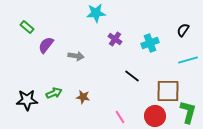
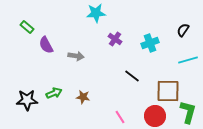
purple semicircle: rotated 66 degrees counterclockwise
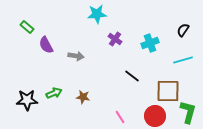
cyan star: moved 1 px right, 1 px down
cyan line: moved 5 px left
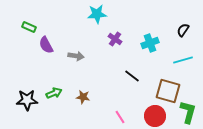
green rectangle: moved 2 px right; rotated 16 degrees counterclockwise
brown square: rotated 15 degrees clockwise
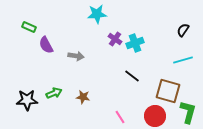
cyan cross: moved 15 px left
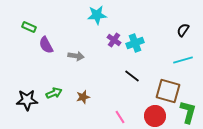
cyan star: moved 1 px down
purple cross: moved 1 px left, 1 px down
brown star: rotated 24 degrees counterclockwise
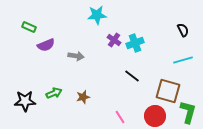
black semicircle: rotated 120 degrees clockwise
purple semicircle: rotated 84 degrees counterclockwise
black star: moved 2 px left, 1 px down
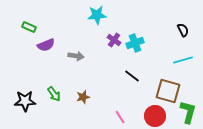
green arrow: moved 1 px down; rotated 77 degrees clockwise
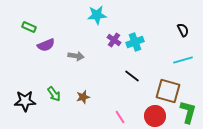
cyan cross: moved 1 px up
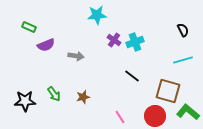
green L-shape: rotated 65 degrees counterclockwise
